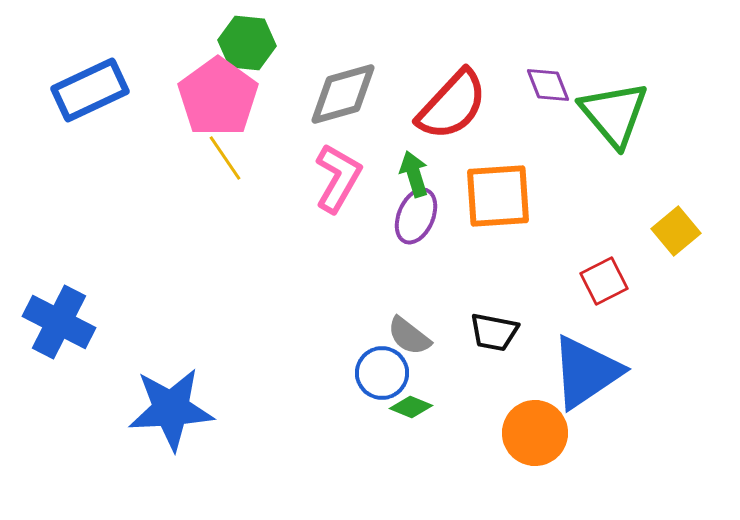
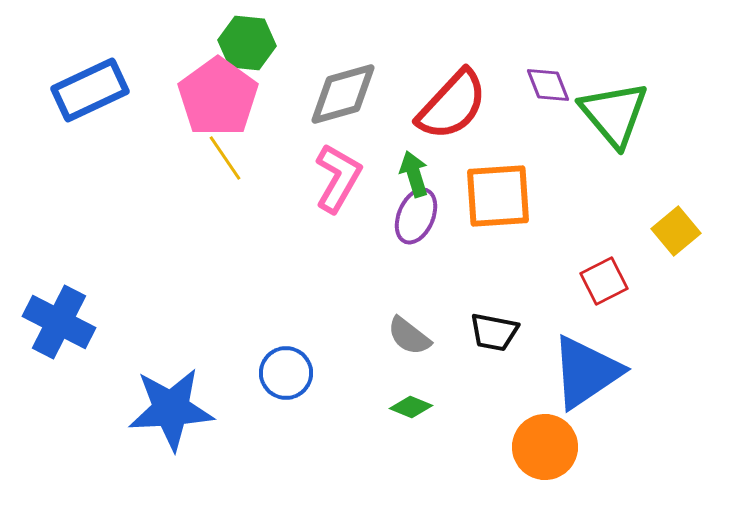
blue circle: moved 96 px left
orange circle: moved 10 px right, 14 px down
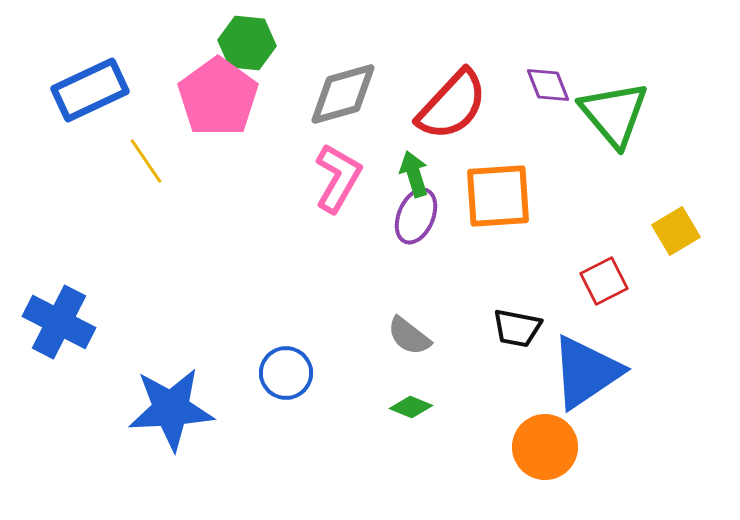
yellow line: moved 79 px left, 3 px down
yellow square: rotated 9 degrees clockwise
black trapezoid: moved 23 px right, 4 px up
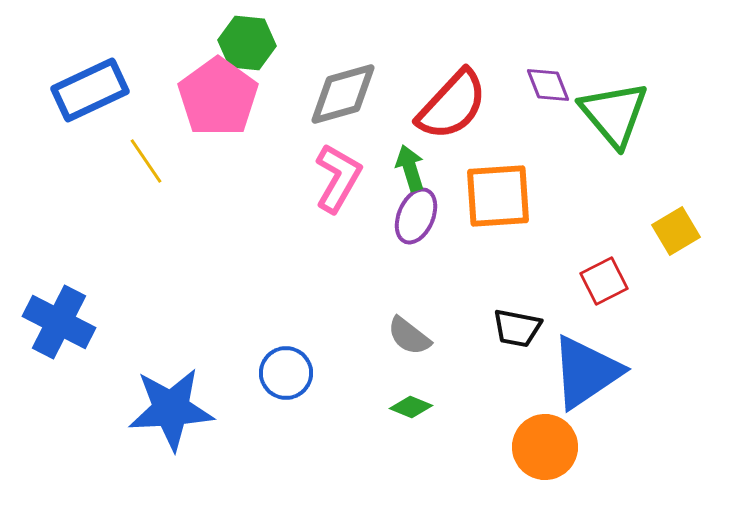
green arrow: moved 4 px left, 6 px up
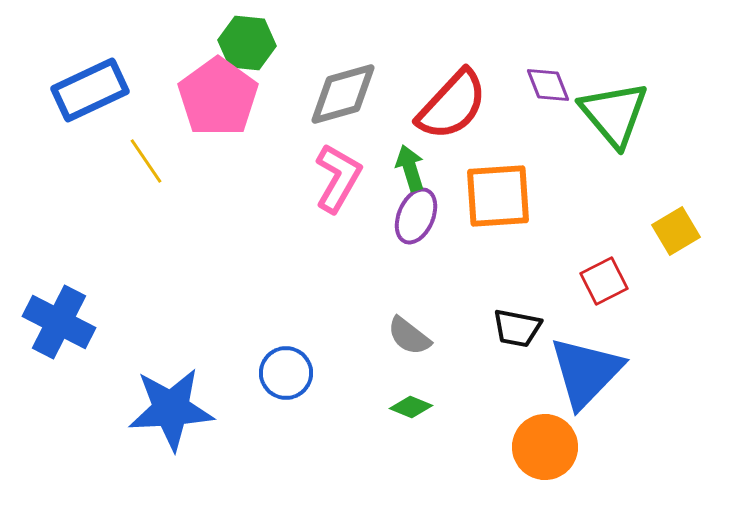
blue triangle: rotated 12 degrees counterclockwise
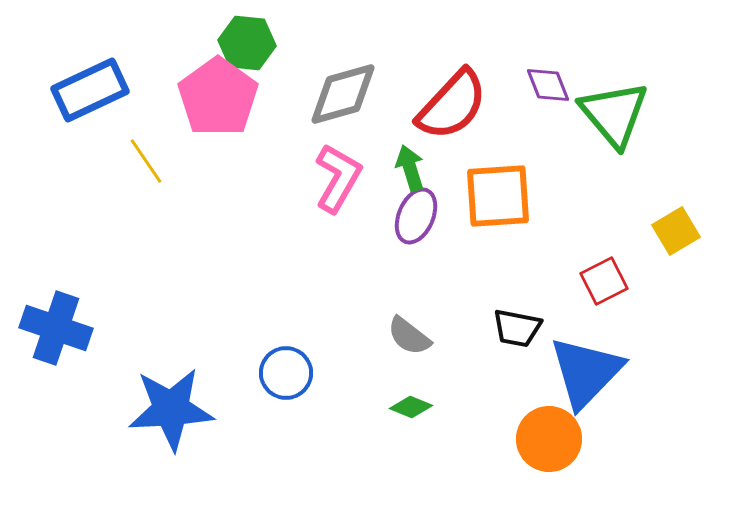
blue cross: moved 3 px left, 6 px down; rotated 8 degrees counterclockwise
orange circle: moved 4 px right, 8 px up
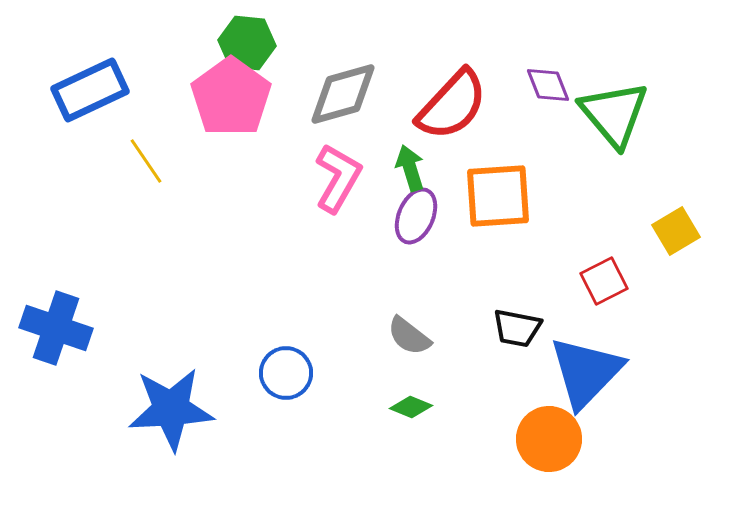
pink pentagon: moved 13 px right
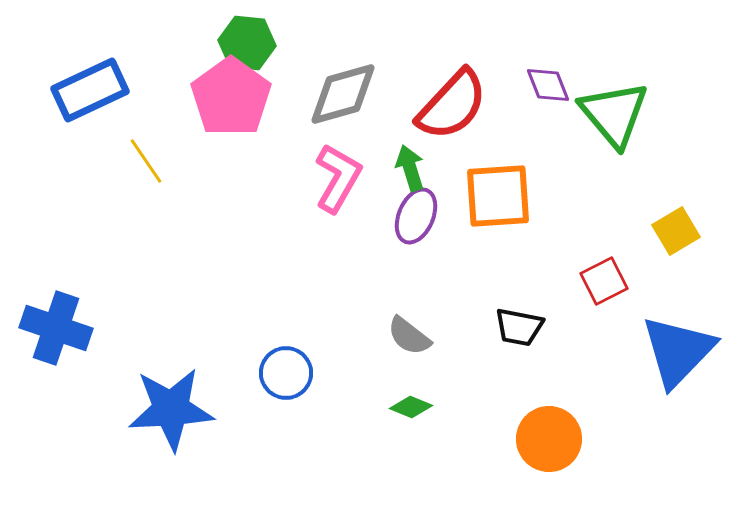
black trapezoid: moved 2 px right, 1 px up
blue triangle: moved 92 px right, 21 px up
